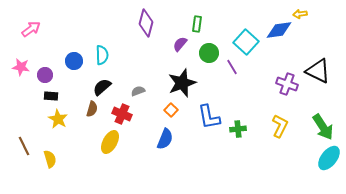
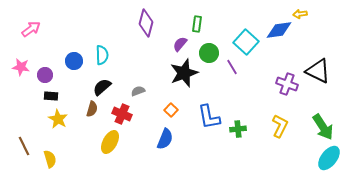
black star: moved 2 px right, 10 px up
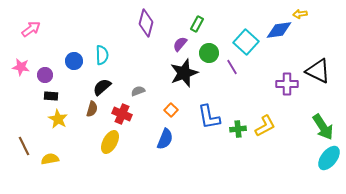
green rectangle: rotated 21 degrees clockwise
purple cross: rotated 20 degrees counterclockwise
yellow L-shape: moved 15 px left; rotated 35 degrees clockwise
yellow semicircle: rotated 84 degrees counterclockwise
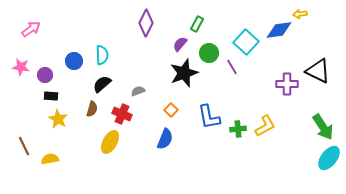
purple diamond: rotated 12 degrees clockwise
black semicircle: moved 3 px up
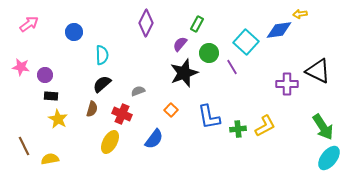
pink arrow: moved 2 px left, 5 px up
blue circle: moved 29 px up
blue semicircle: moved 11 px left; rotated 15 degrees clockwise
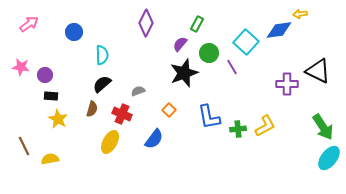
orange square: moved 2 px left
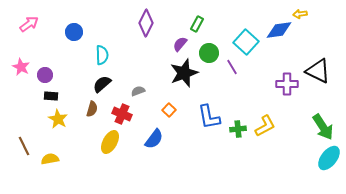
pink star: rotated 18 degrees clockwise
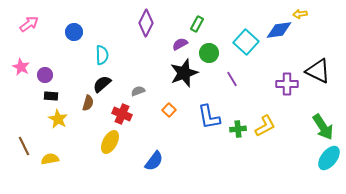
purple semicircle: rotated 21 degrees clockwise
purple line: moved 12 px down
brown semicircle: moved 4 px left, 6 px up
blue semicircle: moved 22 px down
